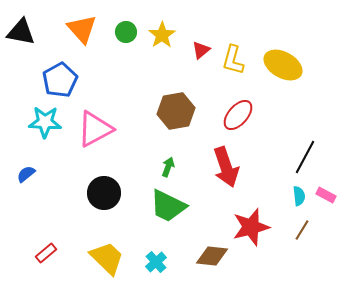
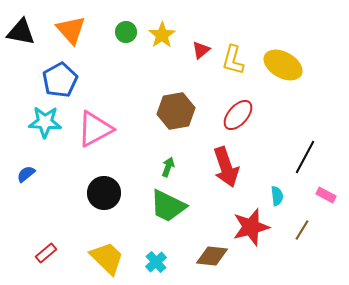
orange triangle: moved 11 px left, 1 px down
cyan semicircle: moved 22 px left
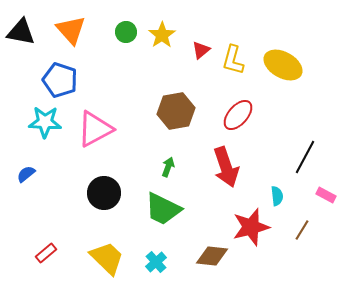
blue pentagon: rotated 24 degrees counterclockwise
green trapezoid: moved 5 px left, 3 px down
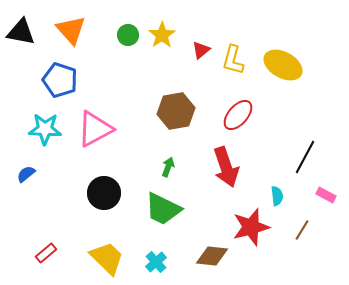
green circle: moved 2 px right, 3 px down
cyan star: moved 7 px down
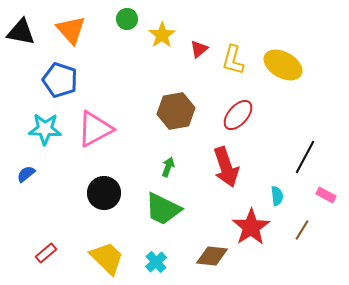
green circle: moved 1 px left, 16 px up
red triangle: moved 2 px left, 1 px up
red star: rotated 18 degrees counterclockwise
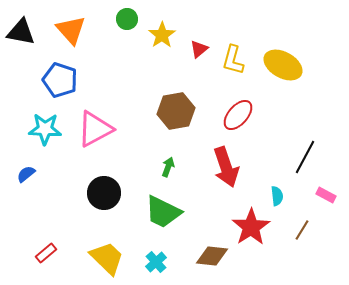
green trapezoid: moved 3 px down
